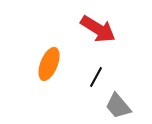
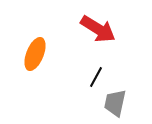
orange ellipse: moved 14 px left, 10 px up
gray trapezoid: moved 3 px left, 3 px up; rotated 52 degrees clockwise
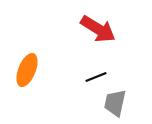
orange ellipse: moved 8 px left, 16 px down
black line: rotated 40 degrees clockwise
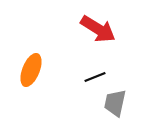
orange ellipse: moved 4 px right
black line: moved 1 px left
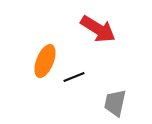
orange ellipse: moved 14 px right, 9 px up
black line: moved 21 px left
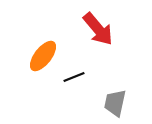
red arrow: rotated 18 degrees clockwise
orange ellipse: moved 2 px left, 5 px up; rotated 16 degrees clockwise
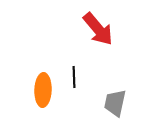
orange ellipse: moved 34 px down; rotated 36 degrees counterclockwise
black line: rotated 70 degrees counterclockwise
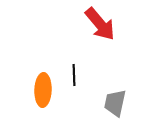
red arrow: moved 2 px right, 5 px up
black line: moved 2 px up
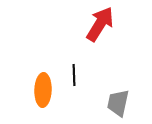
red arrow: rotated 108 degrees counterclockwise
gray trapezoid: moved 3 px right
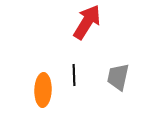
red arrow: moved 13 px left, 2 px up
gray trapezoid: moved 26 px up
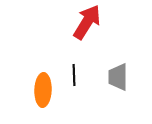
gray trapezoid: rotated 12 degrees counterclockwise
